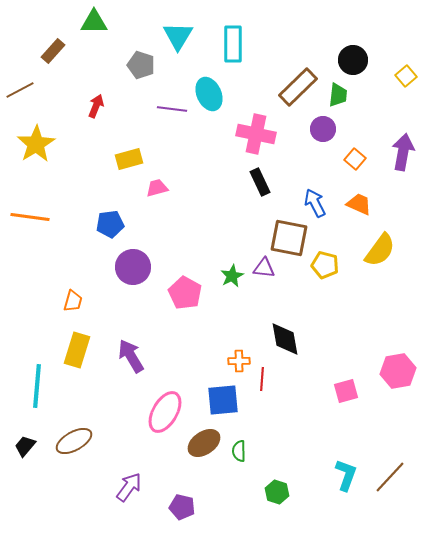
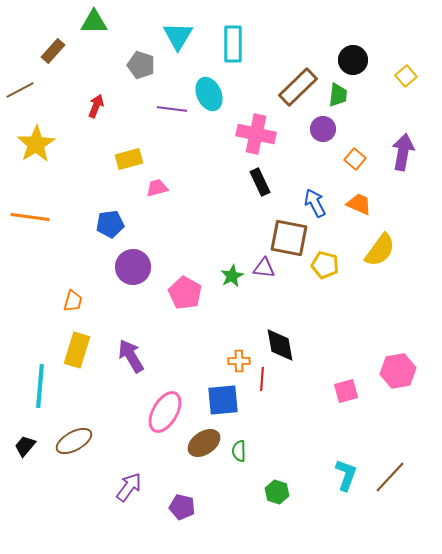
black diamond at (285, 339): moved 5 px left, 6 px down
cyan line at (37, 386): moved 3 px right
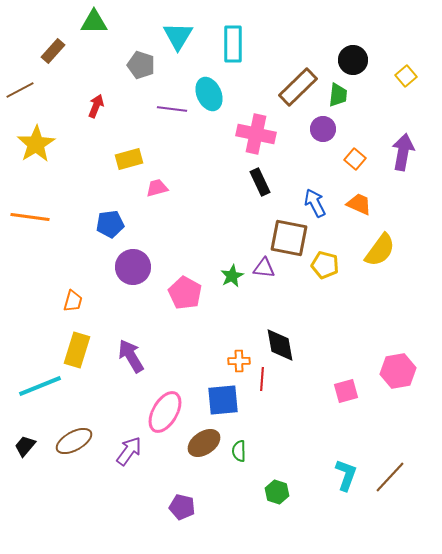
cyan line at (40, 386): rotated 63 degrees clockwise
purple arrow at (129, 487): moved 36 px up
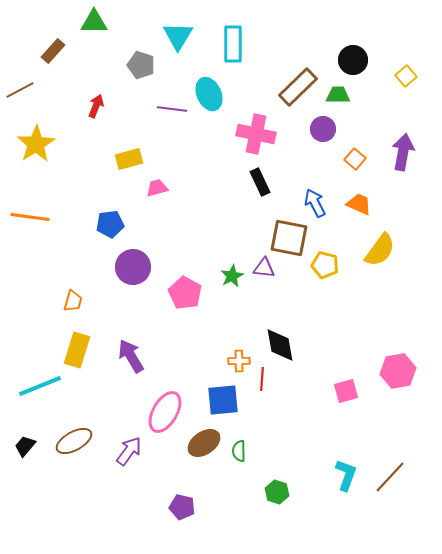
green trapezoid at (338, 95): rotated 95 degrees counterclockwise
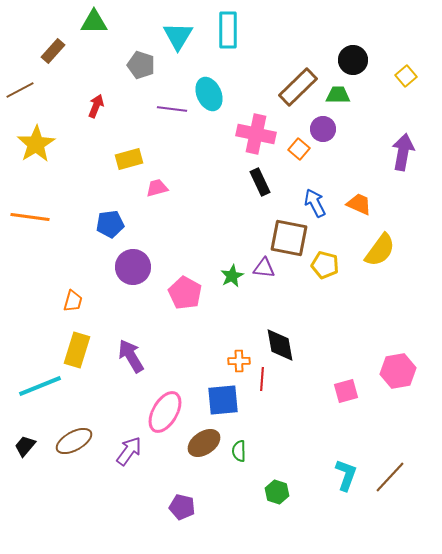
cyan rectangle at (233, 44): moved 5 px left, 14 px up
orange square at (355, 159): moved 56 px left, 10 px up
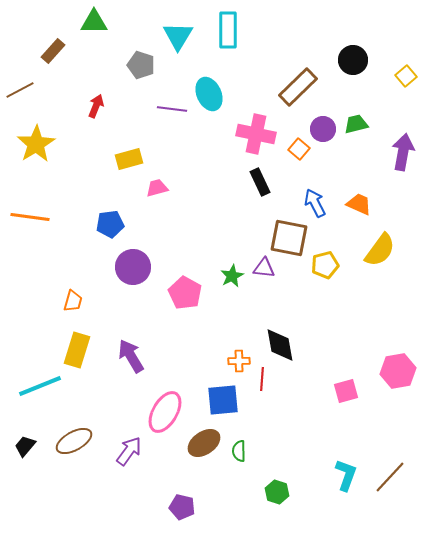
green trapezoid at (338, 95): moved 18 px right, 29 px down; rotated 15 degrees counterclockwise
yellow pentagon at (325, 265): rotated 28 degrees counterclockwise
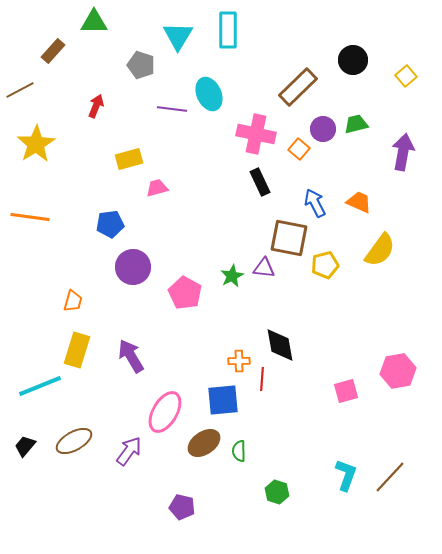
orange trapezoid at (359, 204): moved 2 px up
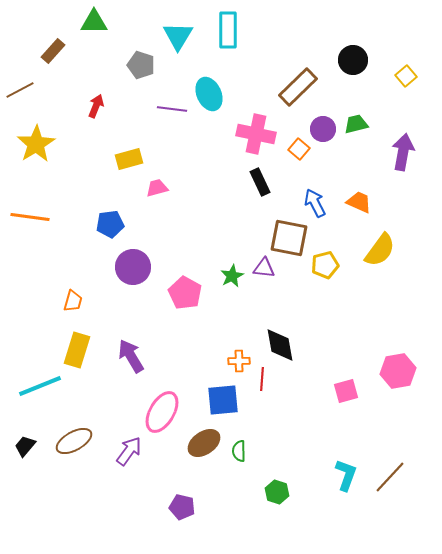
pink ellipse at (165, 412): moved 3 px left
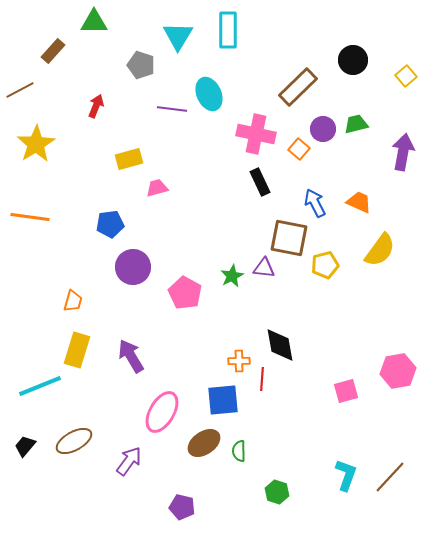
purple arrow at (129, 451): moved 10 px down
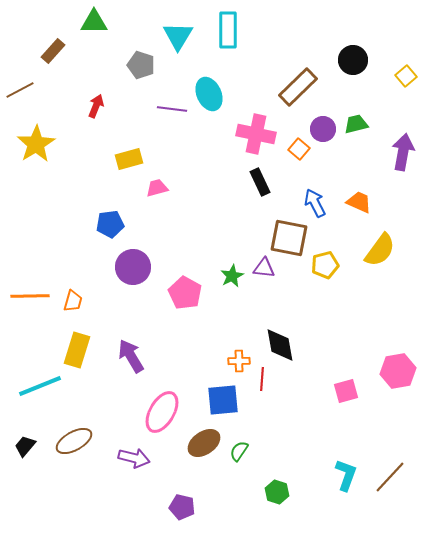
orange line at (30, 217): moved 79 px down; rotated 9 degrees counterclockwise
green semicircle at (239, 451): rotated 35 degrees clockwise
purple arrow at (129, 461): moved 5 px right, 3 px up; rotated 68 degrees clockwise
